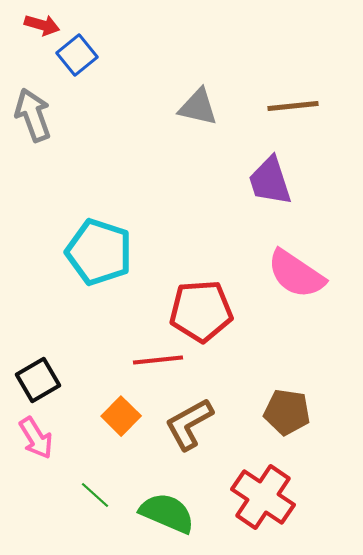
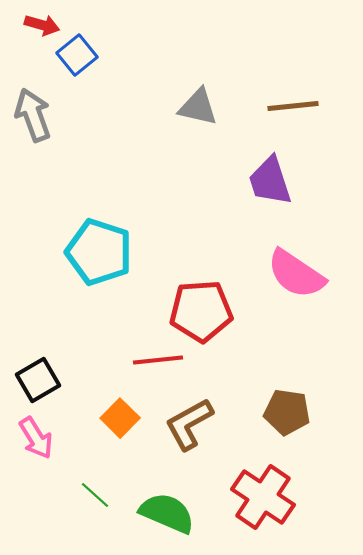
orange square: moved 1 px left, 2 px down
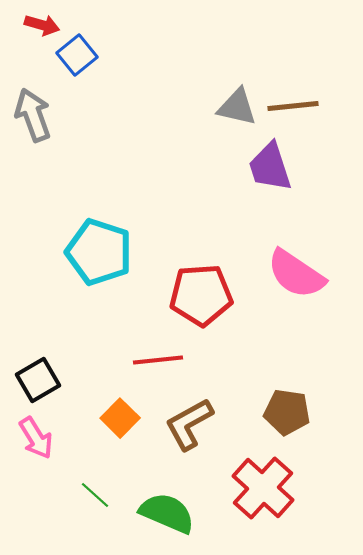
gray triangle: moved 39 px right
purple trapezoid: moved 14 px up
red pentagon: moved 16 px up
red cross: moved 9 px up; rotated 8 degrees clockwise
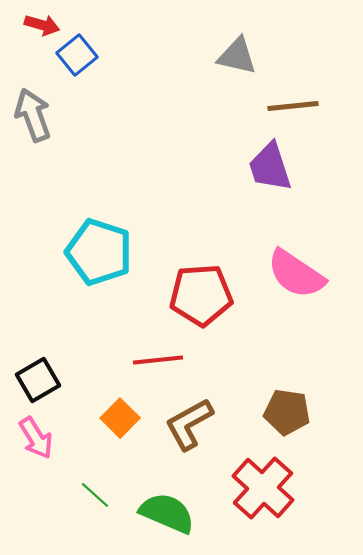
gray triangle: moved 51 px up
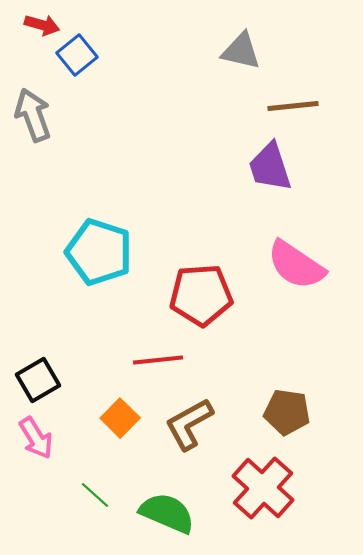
gray triangle: moved 4 px right, 5 px up
pink semicircle: moved 9 px up
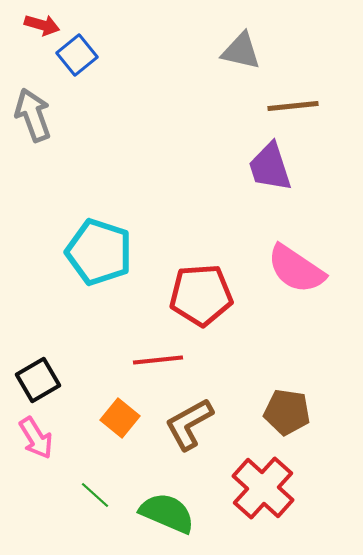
pink semicircle: moved 4 px down
orange square: rotated 6 degrees counterclockwise
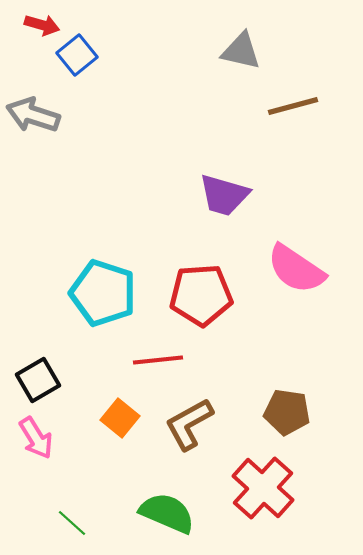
brown line: rotated 9 degrees counterclockwise
gray arrow: rotated 52 degrees counterclockwise
purple trapezoid: moved 46 px left, 28 px down; rotated 56 degrees counterclockwise
cyan pentagon: moved 4 px right, 41 px down
green line: moved 23 px left, 28 px down
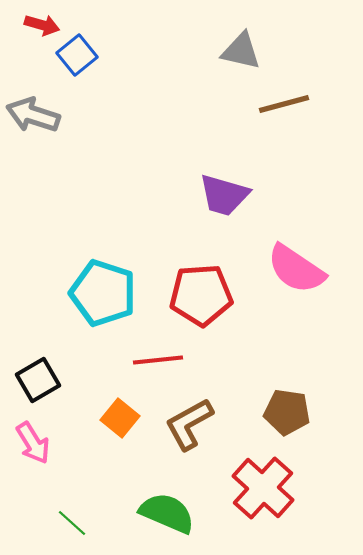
brown line: moved 9 px left, 2 px up
pink arrow: moved 3 px left, 5 px down
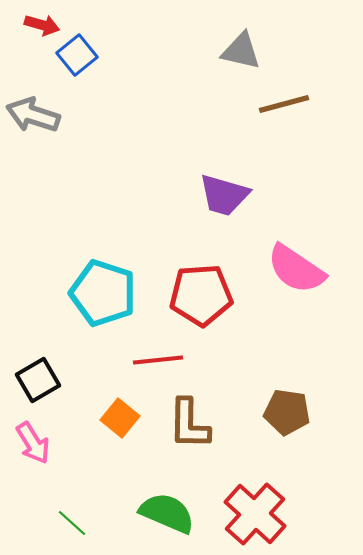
brown L-shape: rotated 60 degrees counterclockwise
red cross: moved 8 px left, 26 px down
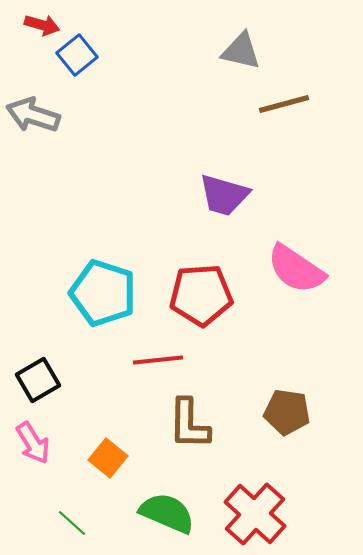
orange square: moved 12 px left, 40 px down
